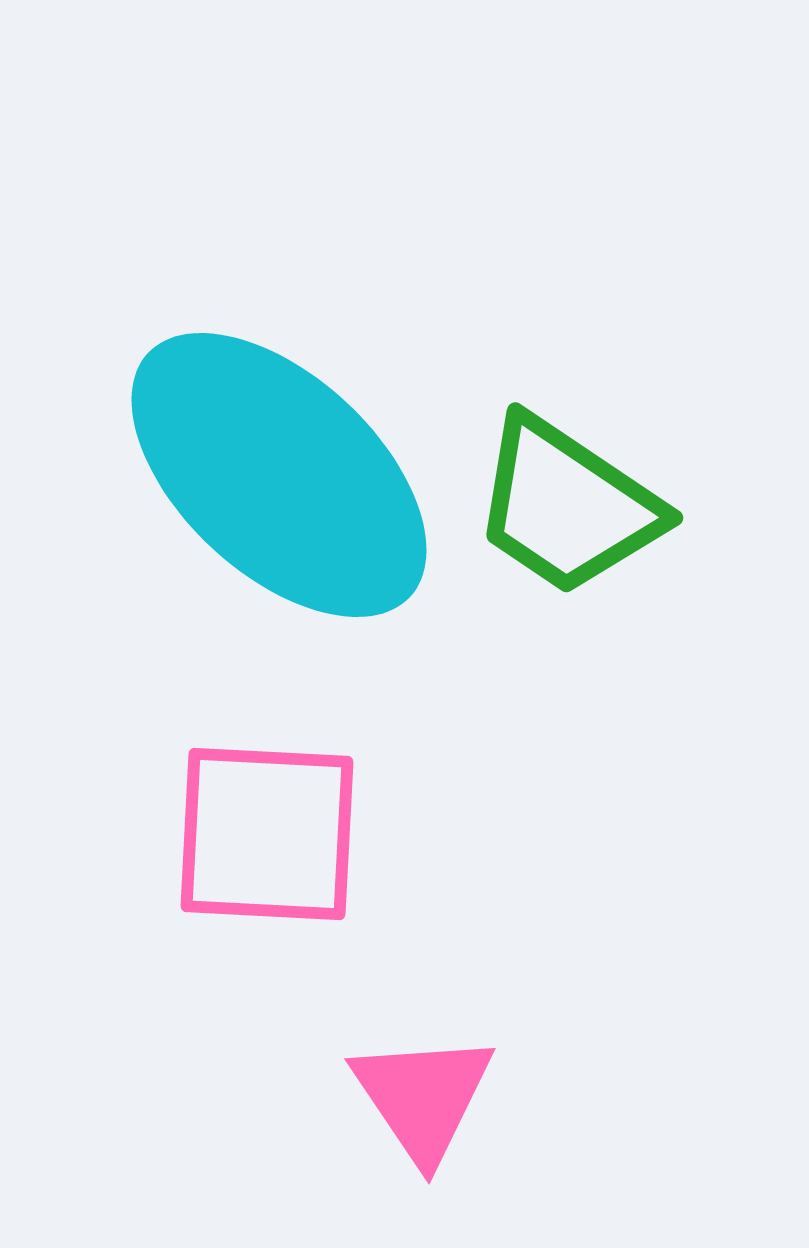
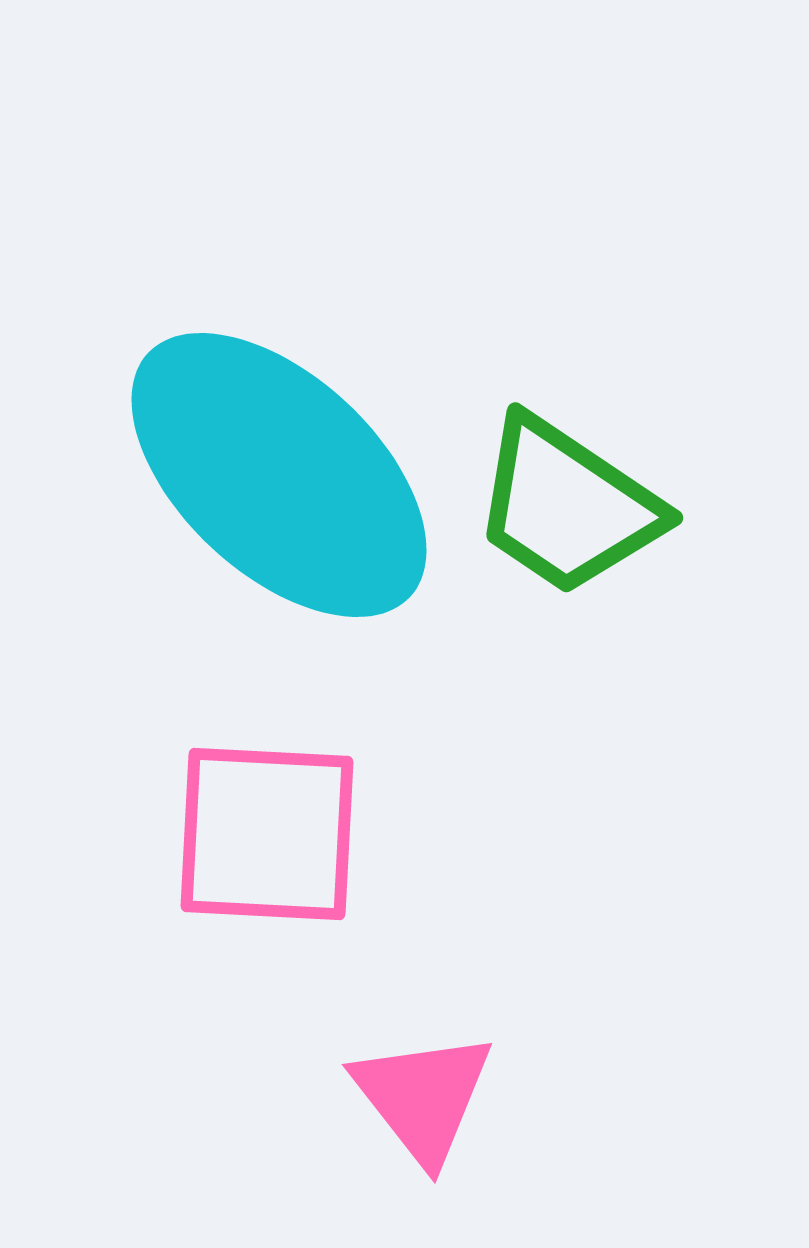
pink triangle: rotated 4 degrees counterclockwise
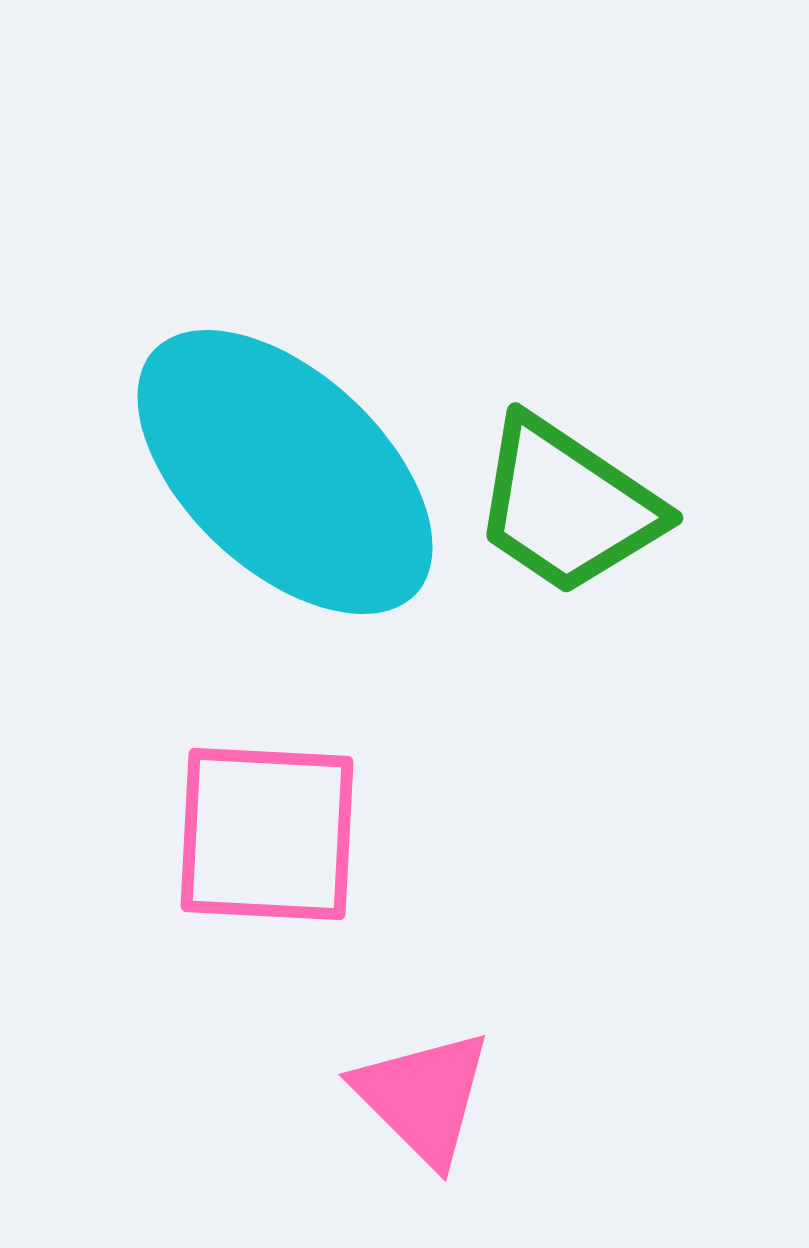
cyan ellipse: moved 6 px right, 3 px up
pink triangle: rotated 7 degrees counterclockwise
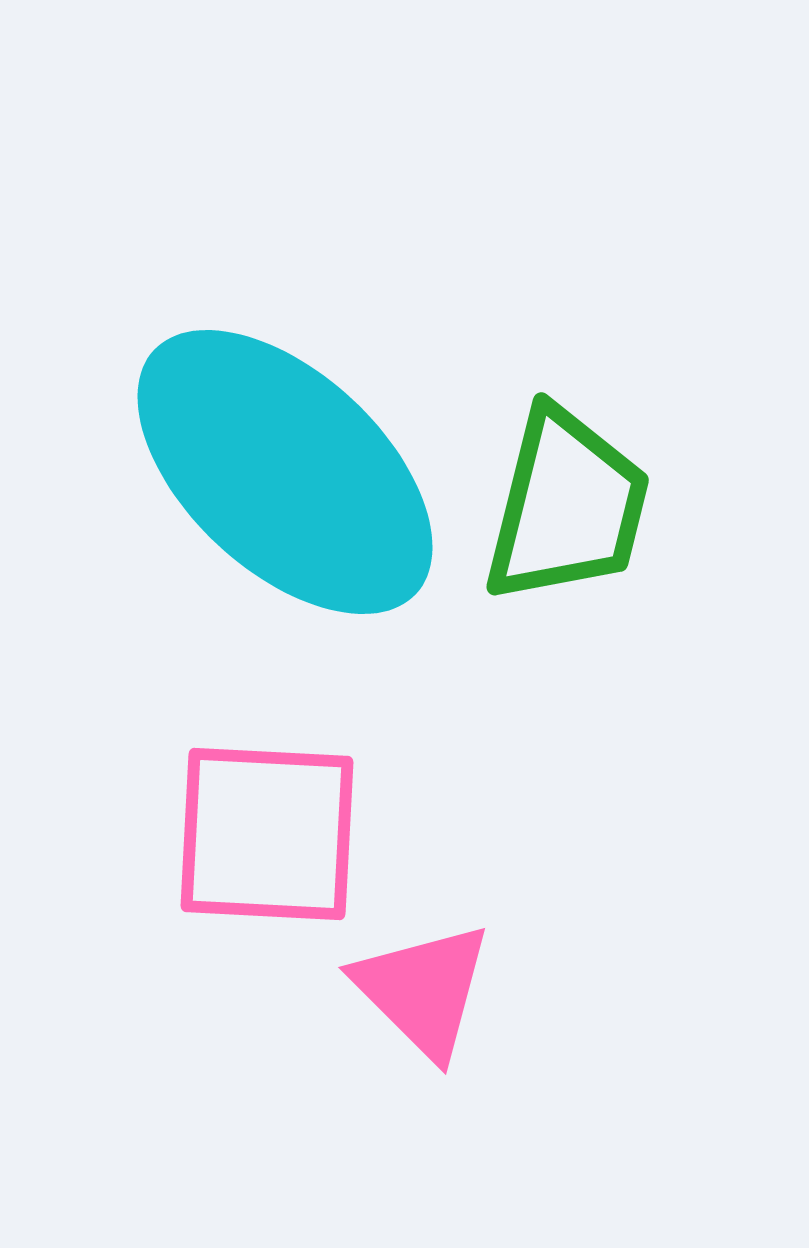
green trapezoid: rotated 110 degrees counterclockwise
pink triangle: moved 107 px up
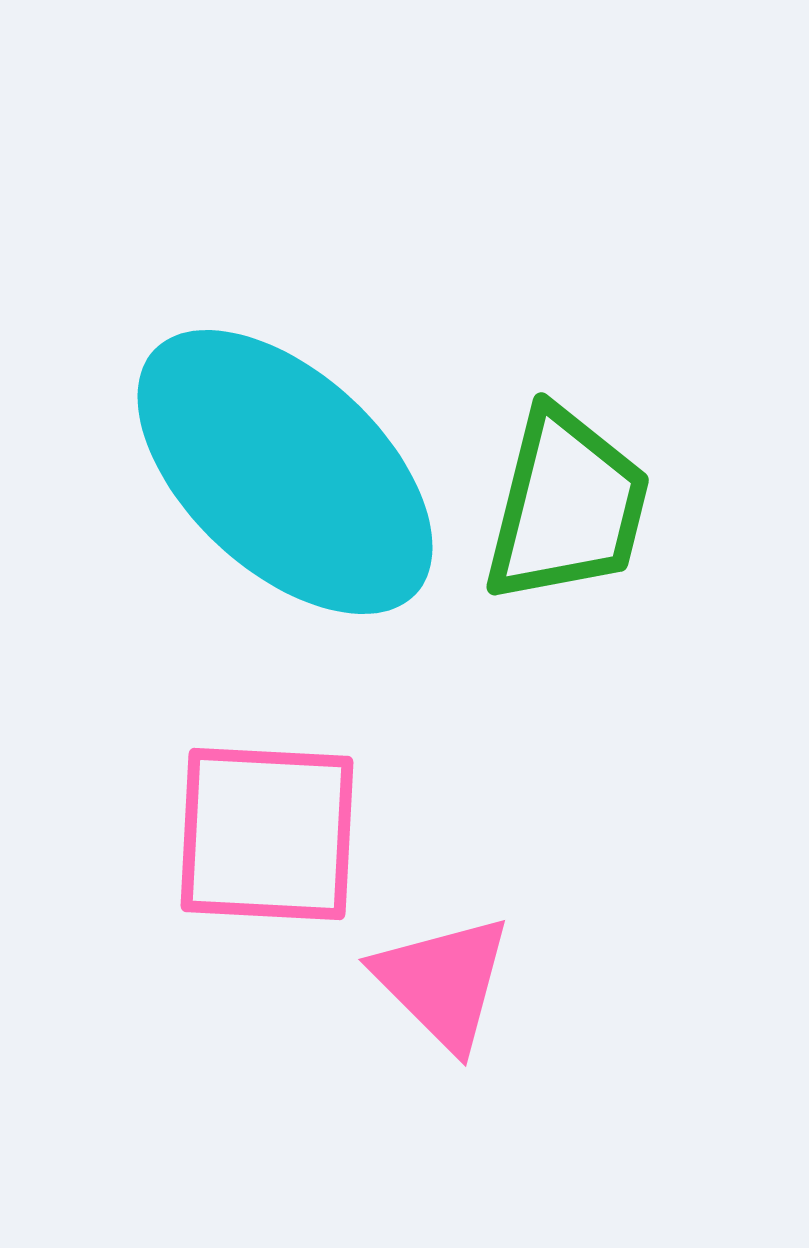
pink triangle: moved 20 px right, 8 px up
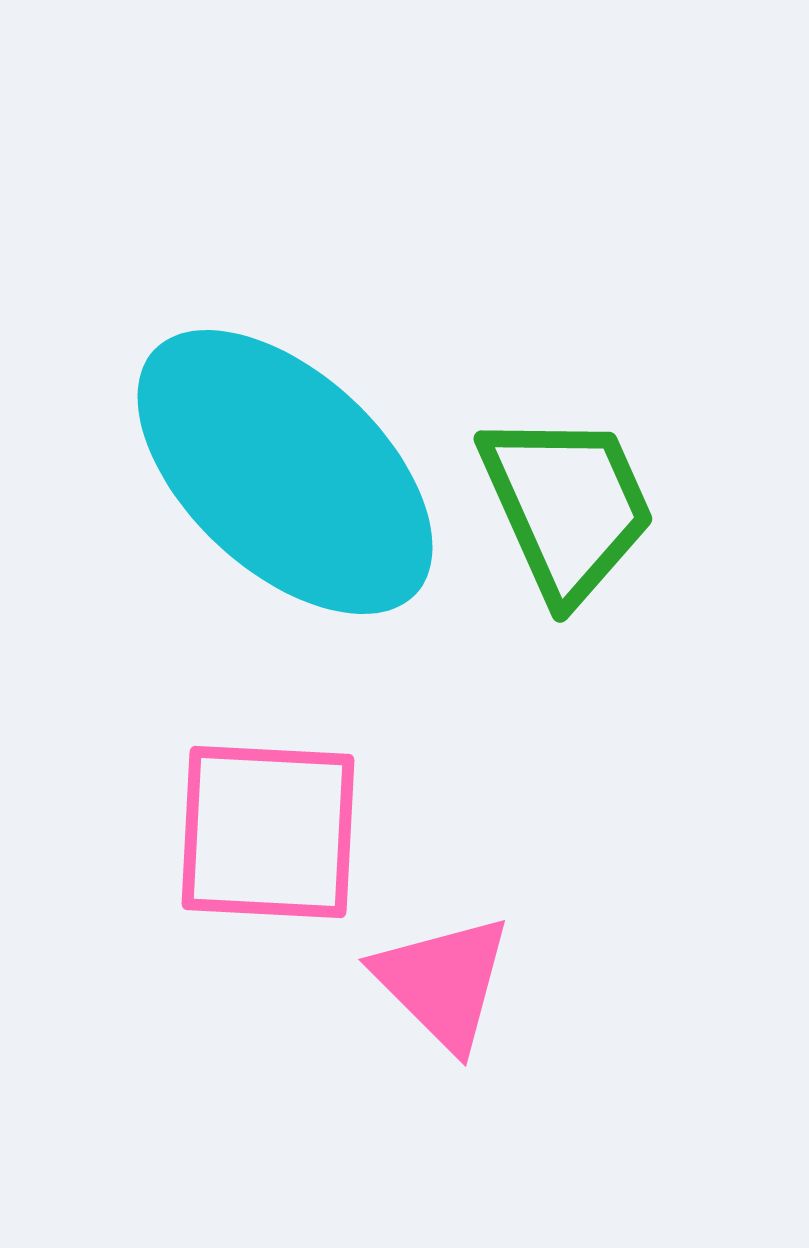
green trapezoid: rotated 38 degrees counterclockwise
pink square: moved 1 px right, 2 px up
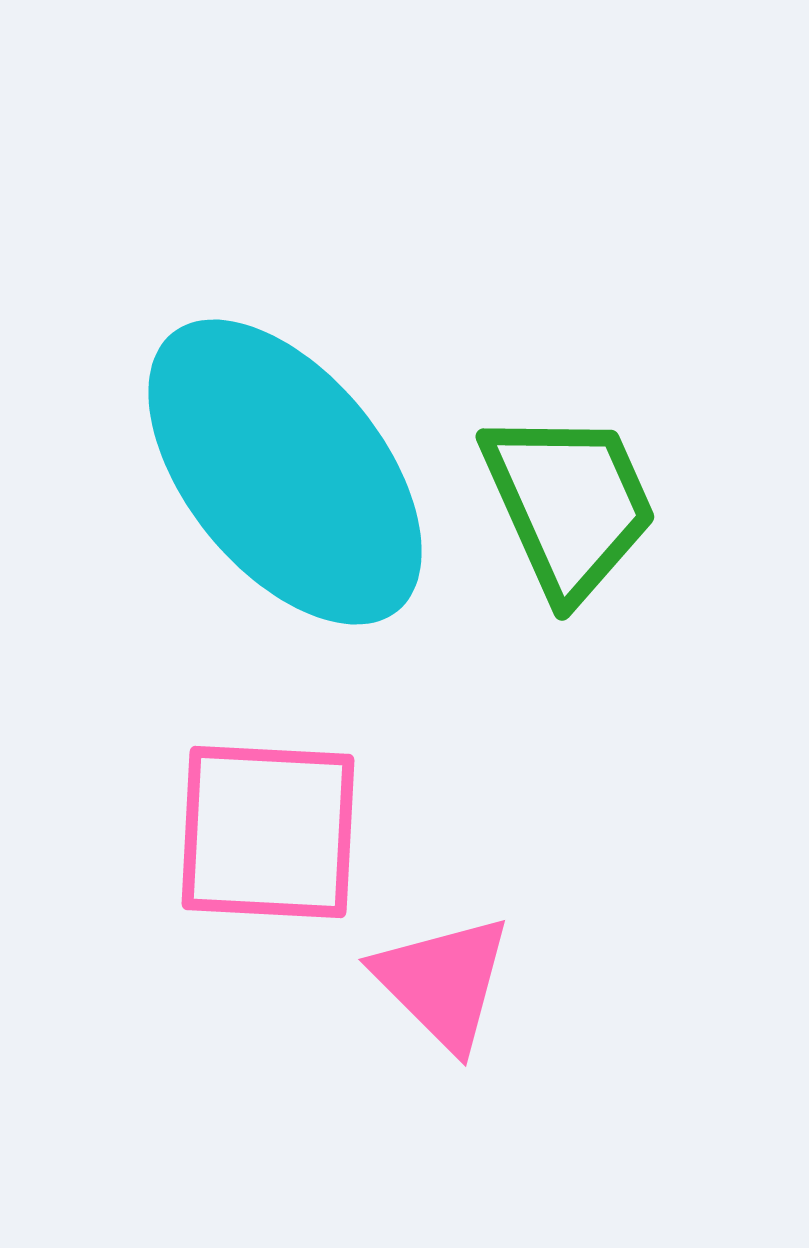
cyan ellipse: rotated 8 degrees clockwise
green trapezoid: moved 2 px right, 2 px up
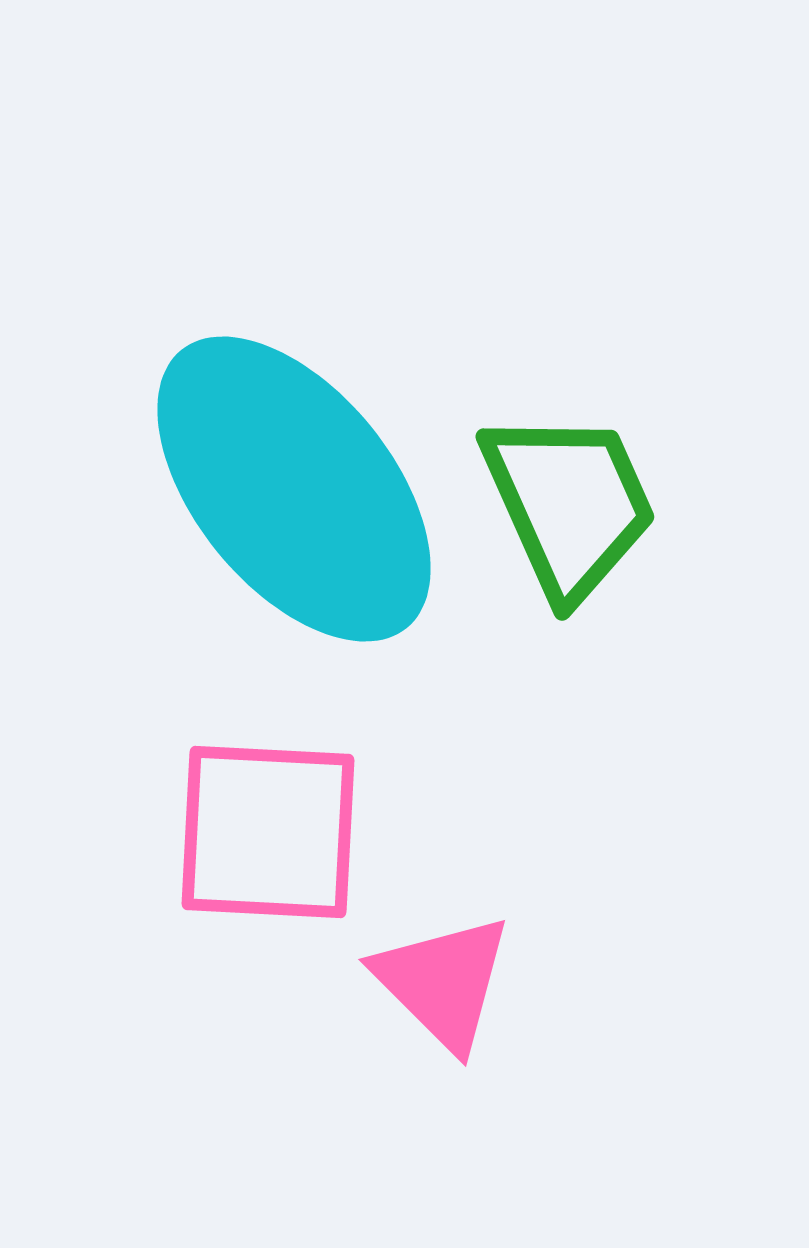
cyan ellipse: moved 9 px right, 17 px down
